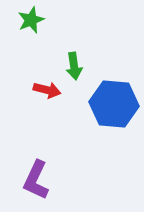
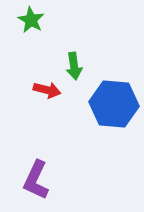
green star: rotated 20 degrees counterclockwise
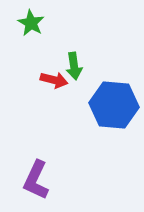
green star: moved 3 px down
red arrow: moved 7 px right, 10 px up
blue hexagon: moved 1 px down
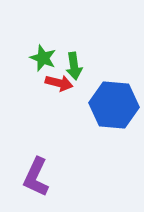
green star: moved 12 px right, 35 px down; rotated 8 degrees counterclockwise
red arrow: moved 5 px right, 3 px down
purple L-shape: moved 3 px up
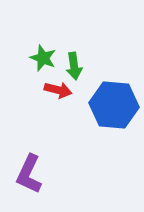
red arrow: moved 1 px left, 7 px down
purple L-shape: moved 7 px left, 3 px up
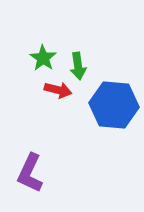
green star: rotated 12 degrees clockwise
green arrow: moved 4 px right
purple L-shape: moved 1 px right, 1 px up
